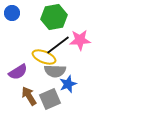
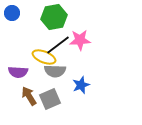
purple semicircle: rotated 36 degrees clockwise
blue star: moved 13 px right, 1 px down
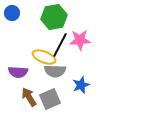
black line: moved 2 px right; rotated 25 degrees counterclockwise
brown arrow: moved 1 px down
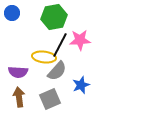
yellow ellipse: rotated 15 degrees counterclockwise
gray semicircle: moved 2 px right; rotated 50 degrees counterclockwise
brown arrow: moved 10 px left; rotated 24 degrees clockwise
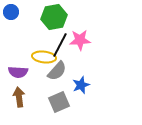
blue circle: moved 1 px left, 1 px up
gray square: moved 9 px right, 3 px down
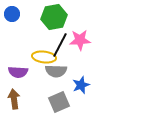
blue circle: moved 1 px right, 2 px down
gray semicircle: moved 1 px left; rotated 50 degrees clockwise
brown arrow: moved 5 px left, 2 px down
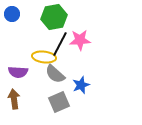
black line: moved 1 px up
gray semicircle: moved 1 px left, 3 px down; rotated 40 degrees clockwise
